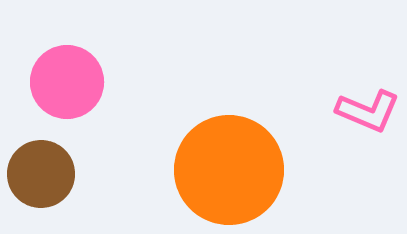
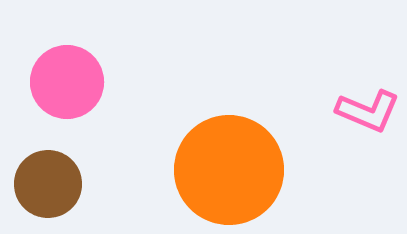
brown circle: moved 7 px right, 10 px down
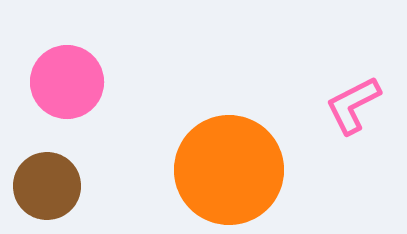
pink L-shape: moved 15 px left, 6 px up; rotated 130 degrees clockwise
brown circle: moved 1 px left, 2 px down
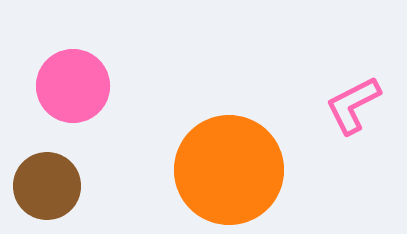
pink circle: moved 6 px right, 4 px down
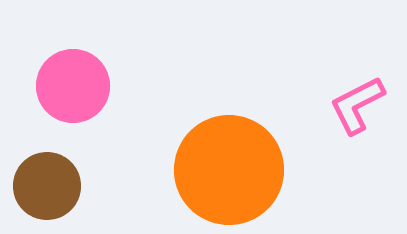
pink L-shape: moved 4 px right
